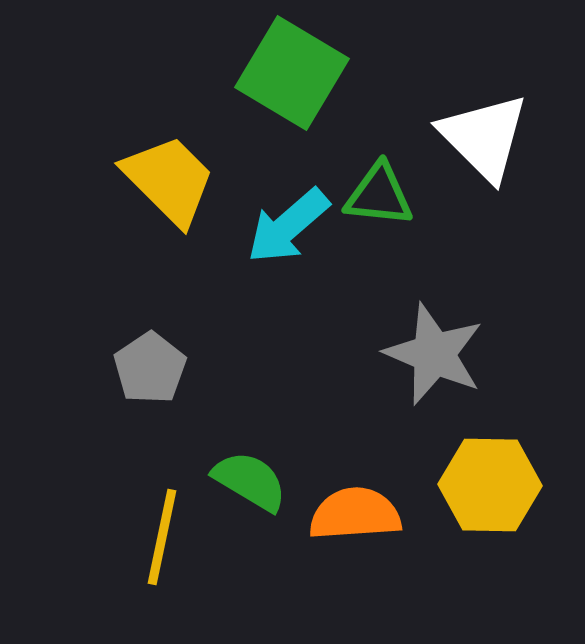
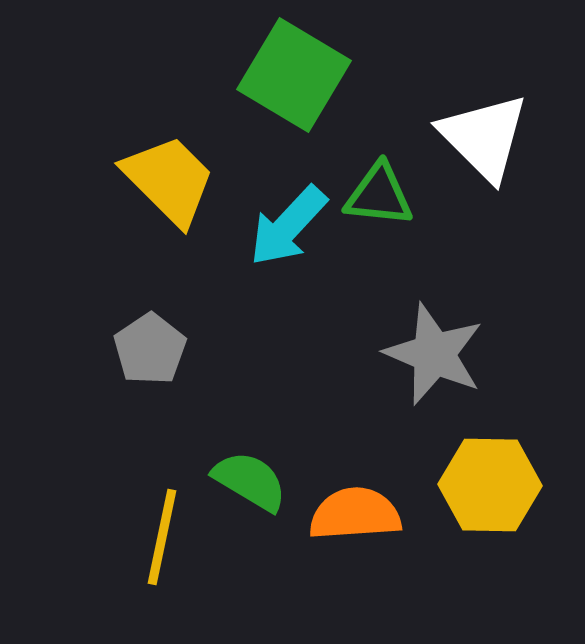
green square: moved 2 px right, 2 px down
cyan arrow: rotated 6 degrees counterclockwise
gray pentagon: moved 19 px up
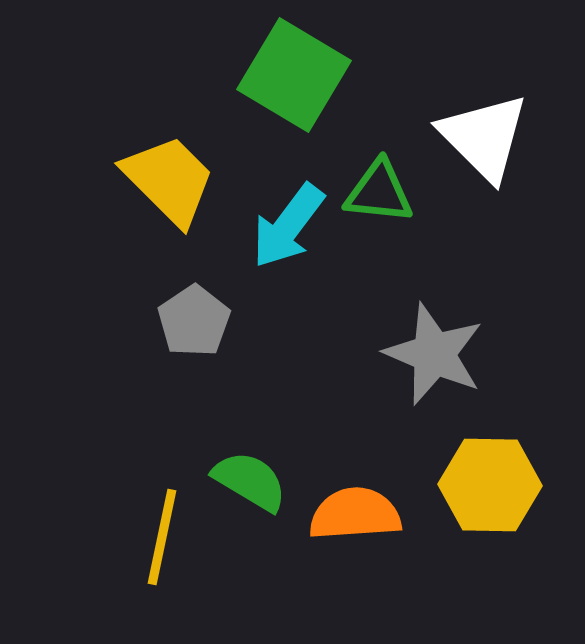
green triangle: moved 3 px up
cyan arrow: rotated 6 degrees counterclockwise
gray pentagon: moved 44 px right, 28 px up
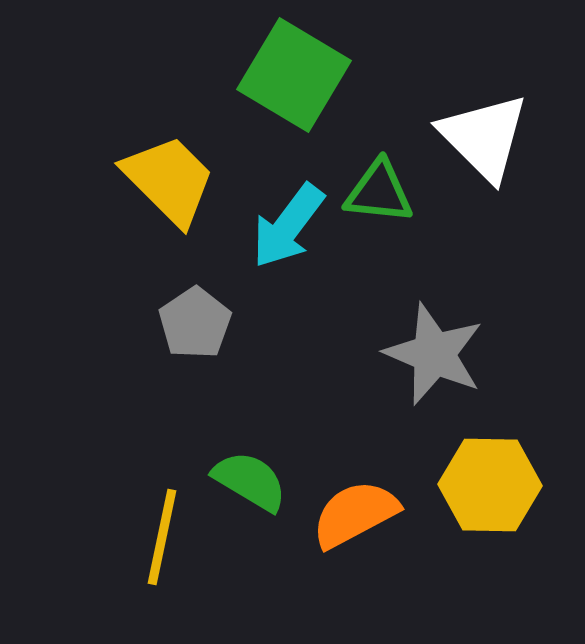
gray pentagon: moved 1 px right, 2 px down
orange semicircle: rotated 24 degrees counterclockwise
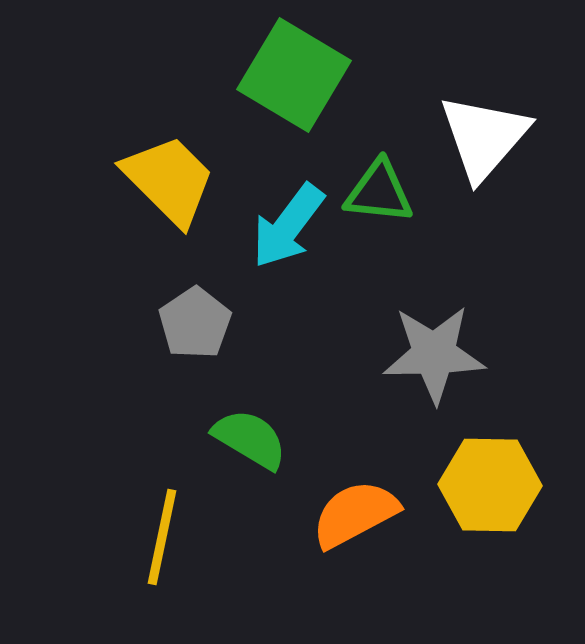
white triangle: rotated 26 degrees clockwise
gray star: rotated 24 degrees counterclockwise
green semicircle: moved 42 px up
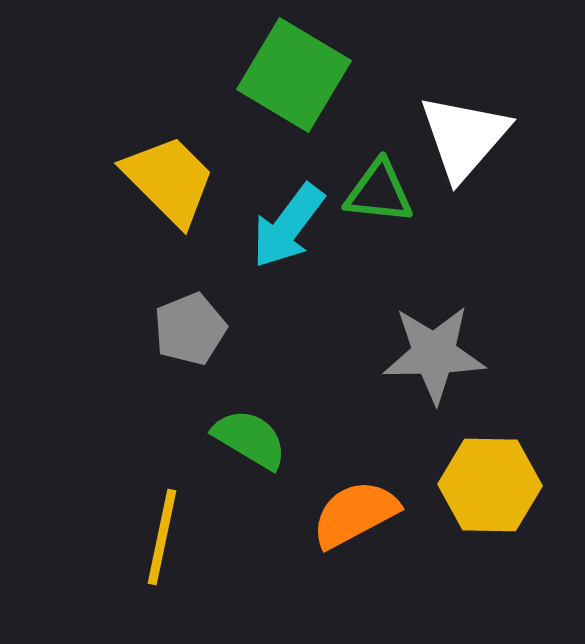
white triangle: moved 20 px left
gray pentagon: moved 5 px left, 6 px down; rotated 12 degrees clockwise
